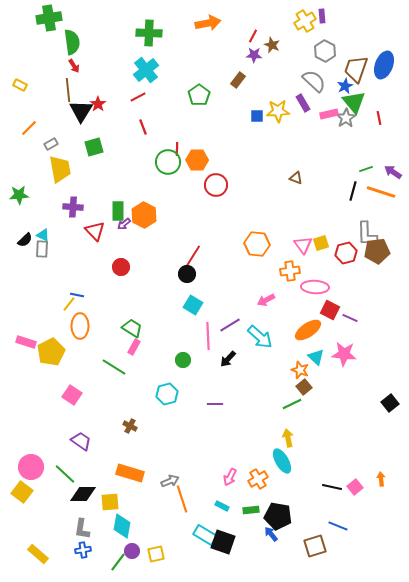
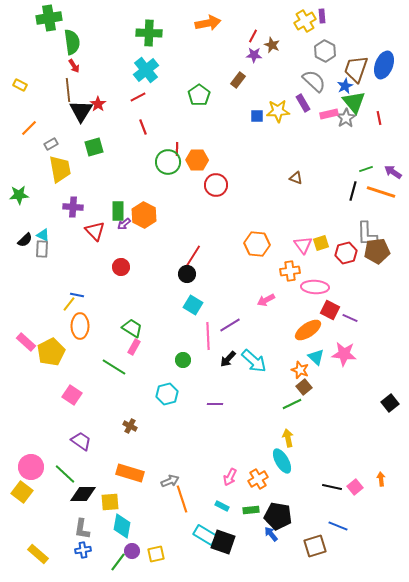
cyan arrow at (260, 337): moved 6 px left, 24 px down
pink rectangle at (26, 342): rotated 24 degrees clockwise
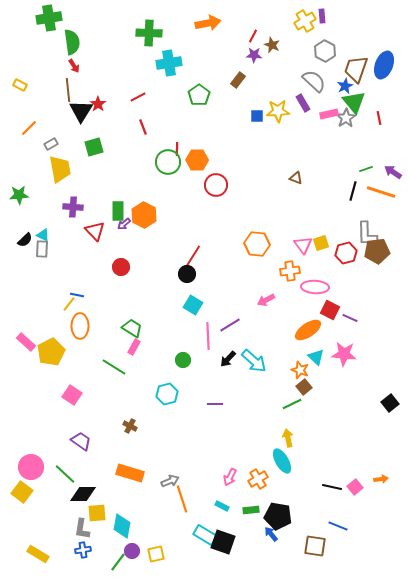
cyan cross at (146, 70): moved 23 px right, 7 px up; rotated 30 degrees clockwise
orange arrow at (381, 479): rotated 88 degrees clockwise
yellow square at (110, 502): moved 13 px left, 11 px down
brown square at (315, 546): rotated 25 degrees clockwise
yellow rectangle at (38, 554): rotated 10 degrees counterclockwise
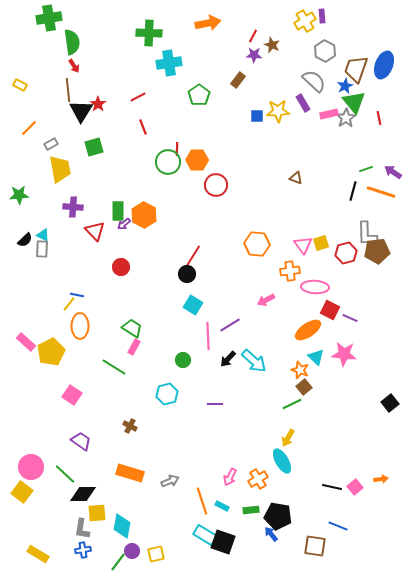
yellow arrow at (288, 438): rotated 138 degrees counterclockwise
orange line at (182, 499): moved 20 px right, 2 px down
